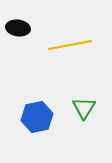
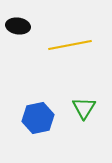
black ellipse: moved 2 px up
blue hexagon: moved 1 px right, 1 px down
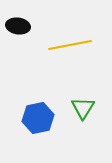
green triangle: moved 1 px left
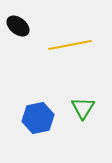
black ellipse: rotated 30 degrees clockwise
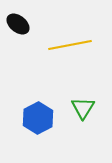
black ellipse: moved 2 px up
blue hexagon: rotated 16 degrees counterclockwise
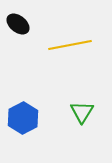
green triangle: moved 1 px left, 4 px down
blue hexagon: moved 15 px left
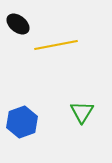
yellow line: moved 14 px left
blue hexagon: moved 1 px left, 4 px down; rotated 8 degrees clockwise
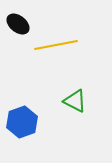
green triangle: moved 7 px left, 11 px up; rotated 35 degrees counterclockwise
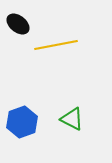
green triangle: moved 3 px left, 18 px down
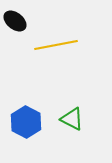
black ellipse: moved 3 px left, 3 px up
blue hexagon: moved 4 px right; rotated 12 degrees counterclockwise
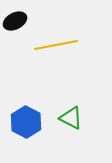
black ellipse: rotated 65 degrees counterclockwise
green triangle: moved 1 px left, 1 px up
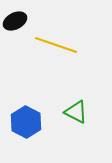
yellow line: rotated 30 degrees clockwise
green triangle: moved 5 px right, 6 px up
